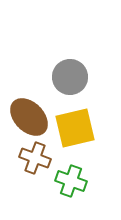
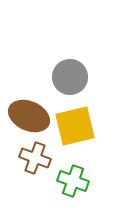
brown ellipse: moved 1 px up; rotated 21 degrees counterclockwise
yellow square: moved 2 px up
green cross: moved 2 px right
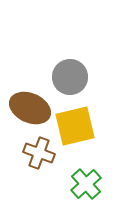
brown ellipse: moved 1 px right, 8 px up
brown cross: moved 4 px right, 5 px up
green cross: moved 13 px right, 3 px down; rotated 28 degrees clockwise
